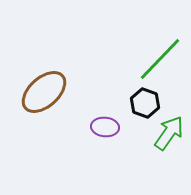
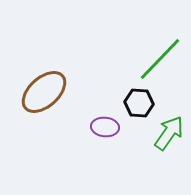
black hexagon: moved 6 px left; rotated 16 degrees counterclockwise
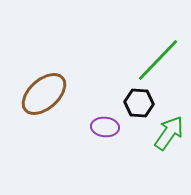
green line: moved 2 px left, 1 px down
brown ellipse: moved 2 px down
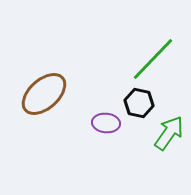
green line: moved 5 px left, 1 px up
black hexagon: rotated 8 degrees clockwise
purple ellipse: moved 1 px right, 4 px up
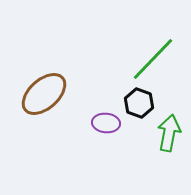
black hexagon: rotated 8 degrees clockwise
green arrow: rotated 24 degrees counterclockwise
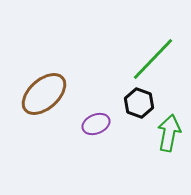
purple ellipse: moved 10 px left, 1 px down; rotated 28 degrees counterclockwise
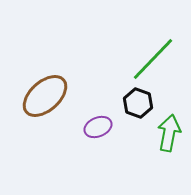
brown ellipse: moved 1 px right, 2 px down
black hexagon: moved 1 px left
purple ellipse: moved 2 px right, 3 px down
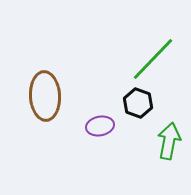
brown ellipse: rotated 51 degrees counterclockwise
purple ellipse: moved 2 px right, 1 px up; rotated 12 degrees clockwise
green arrow: moved 8 px down
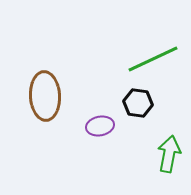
green line: rotated 21 degrees clockwise
black hexagon: rotated 12 degrees counterclockwise
green arrow: moved 13 px down
